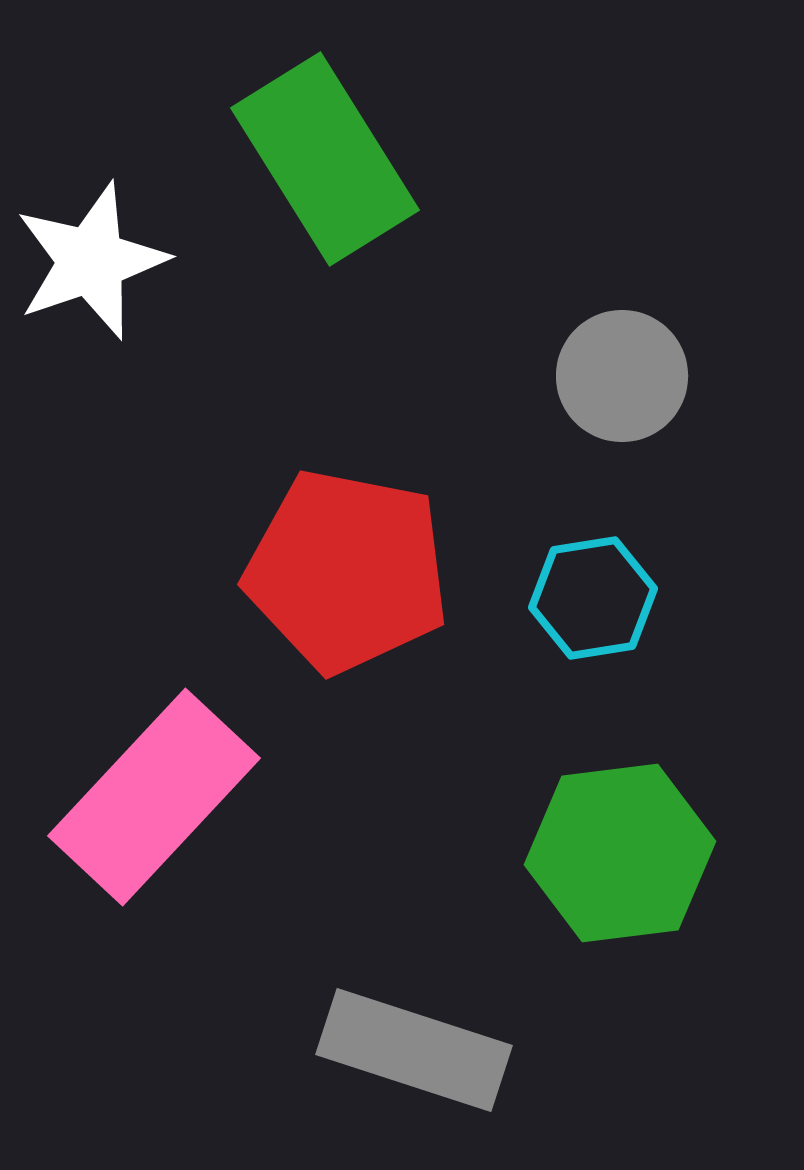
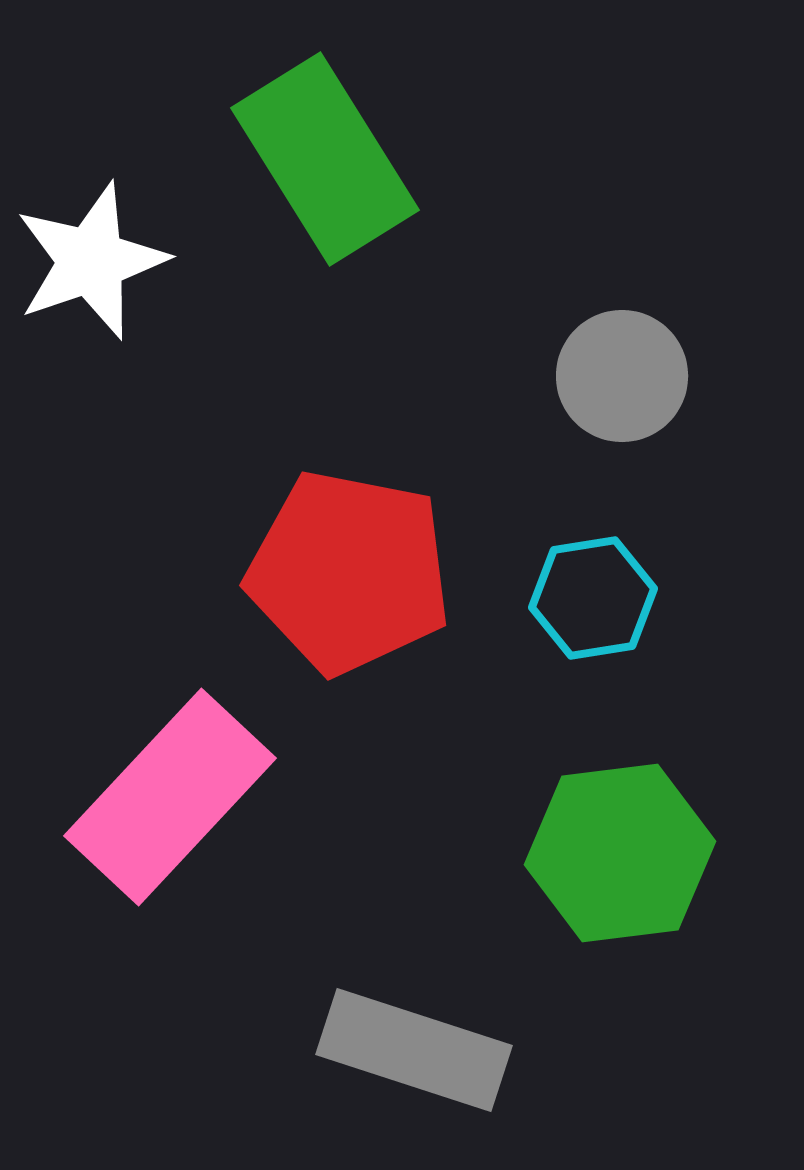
red pentagon: moved 2 px right, 1 px down
pink rectangle: moved 16 px right
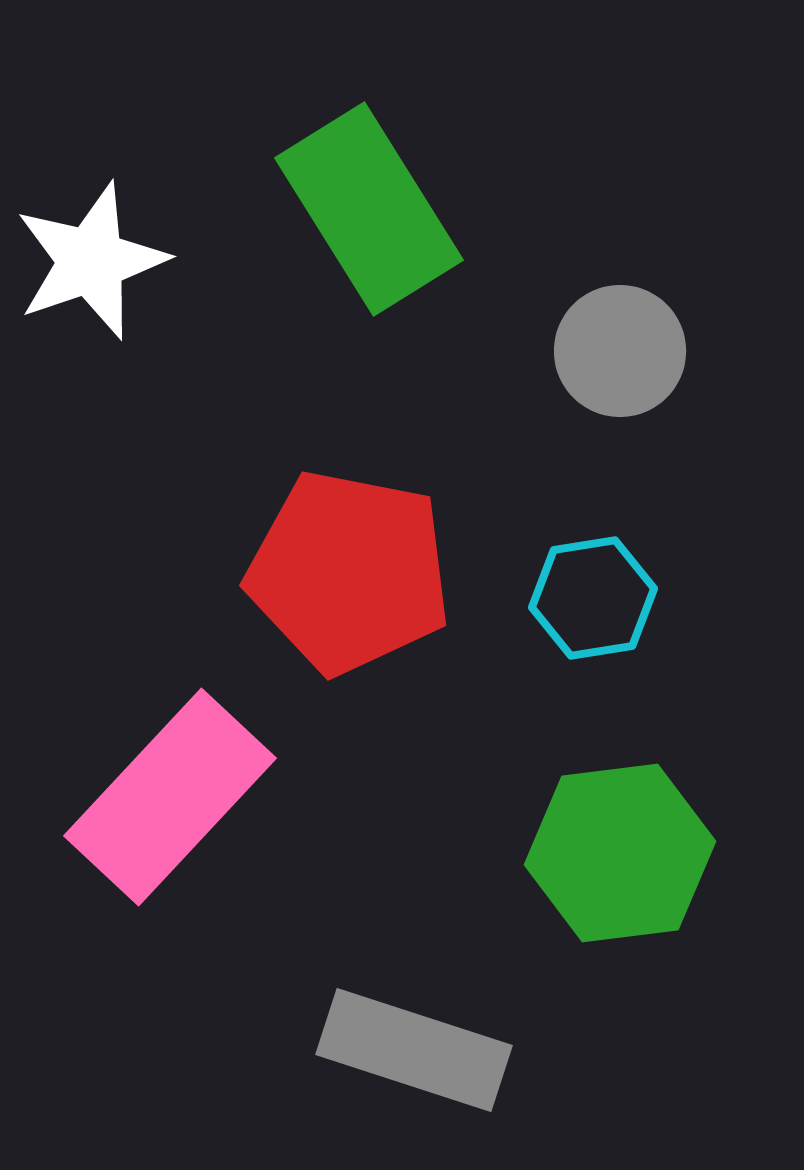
green rectangle: moved 44 px right, 50 px down
gray circle: moved 2 px left, 25 px up
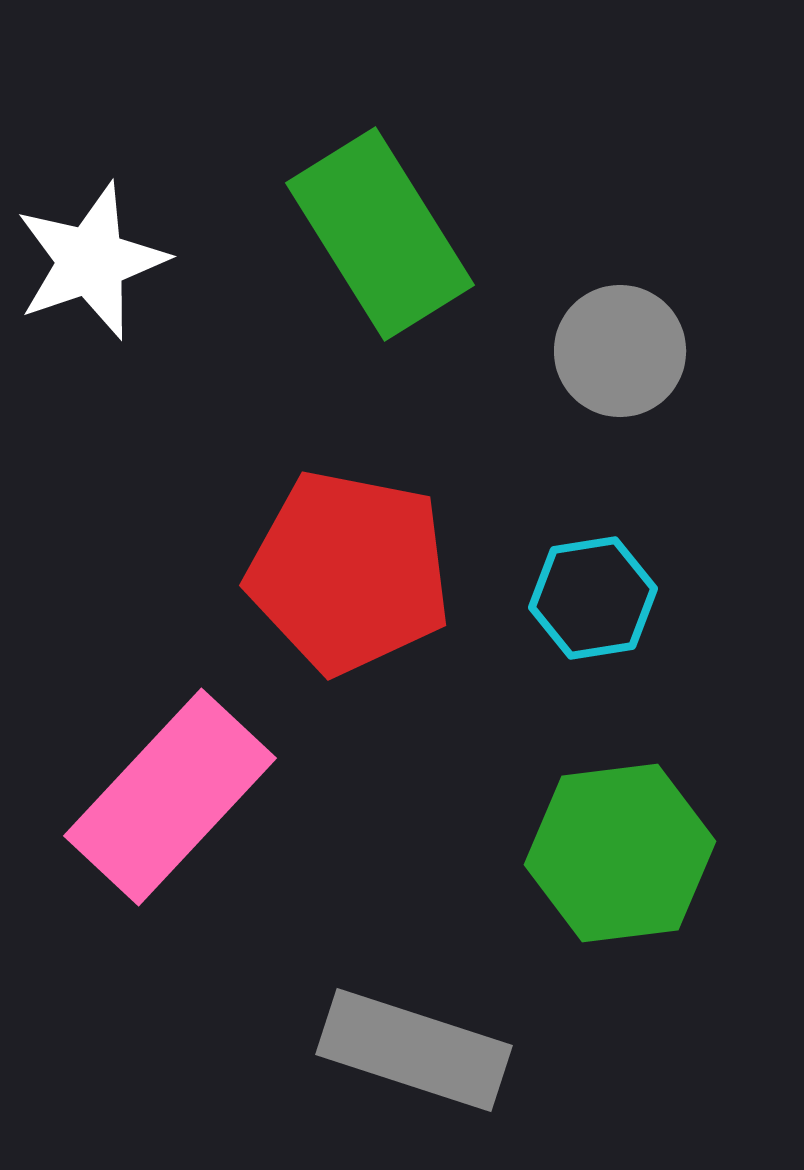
green rectangle: moved 11 px right, 25 px down
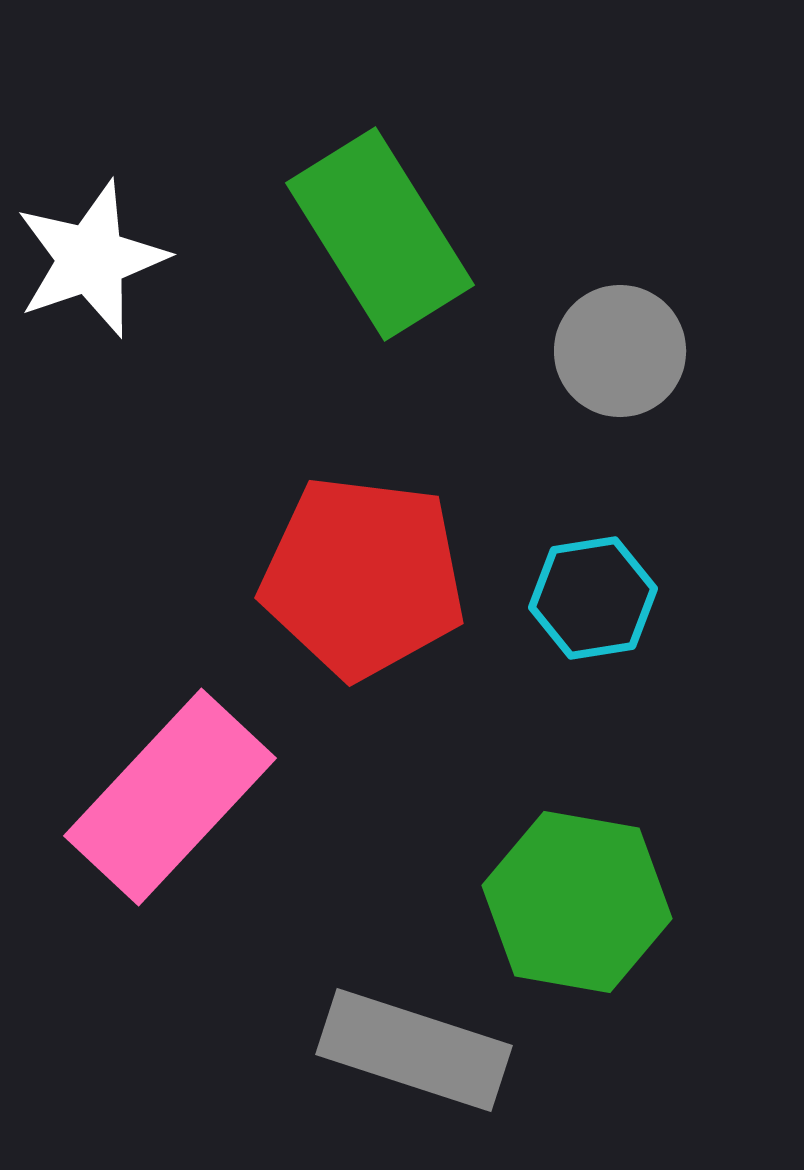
white star: moved 2 px up
red pentagon: moved 14 px right, 5 px down; rotated 4 degrees counterclockwise
green hexagon: moved 43 px left, 49 px down; rotated 17 degrees clockwise
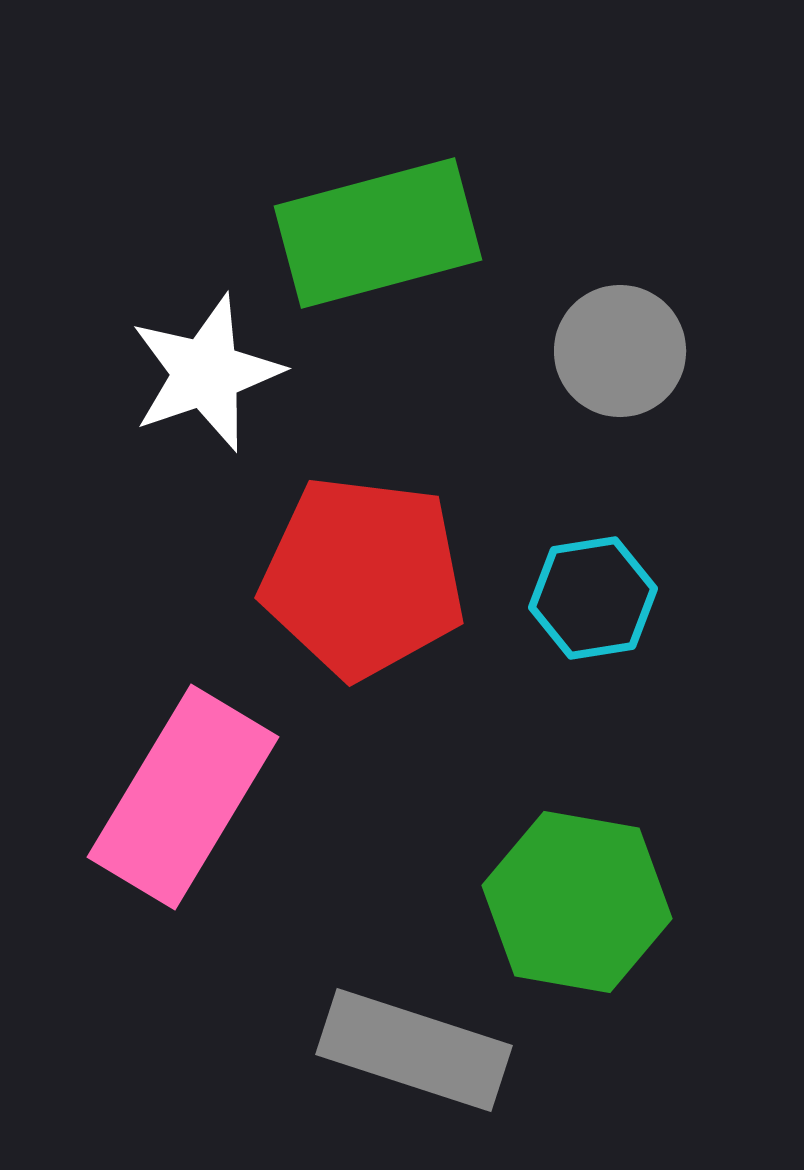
green rectangle: moved 2 px left, 1 px up; rotated 73 degrees counterclockwise
white star: moved 115 px right, 114 px down
pink rectangle: moved 13 px right; rotated 12 degrees counterclockwise
